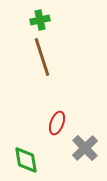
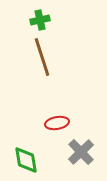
red ellipse: rotated 60 degrees clockwise
gray cross: moved 4 px left, 4 px down
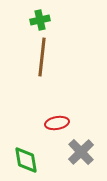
brown line: rotated 24 degrees clockwise
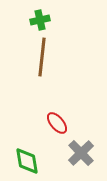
red ellipse: rotated 60 degrees clockwise
gray cross: moved 1 px down
green diamond: moved 1 px right, 1 px down
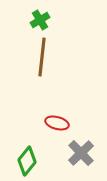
green cross: rotated 18 degrees counterclockwise
red ellipse: rotated 35 degrees counterclockwise
green diamond: rotated 48 degrees clockwise
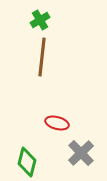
green diamond: moved 1 px down; rotated 24 degrees counterclockwise
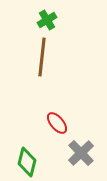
green cross: moved 7 px right
red ellipse: rotated 35 degrees clockwise
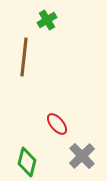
brown line: moved 18 px left
red ellipse: moved 1 px down
gray cross: moved 1 px right, 3 px down
